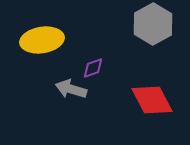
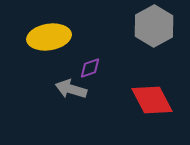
gray hexagon: moved 1 px right, 2 px down
yellow ellipse: moved 7 px right, 3 px up
purple diamond: moved 3 px left
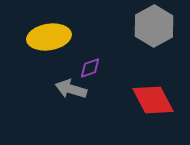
red diamond: moved 1 px right
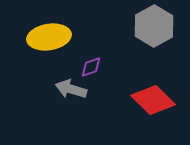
purple diamond: moved 1 px right, 1 px up
red diamond: rotated 18 degrees counterclockwise
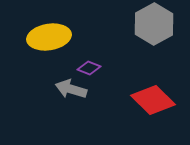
gray hexagon: moved 2 px up
purple diamond: moved 2 px left, 1 px down; rotated 40 degrees clockwise
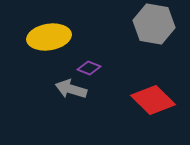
gray hexagon: rotated 21 degrees counterclockwise
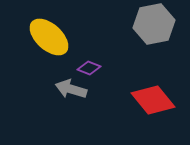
gray hexagon: rotated 21 degrees counterclockwise
yellow ellipse: rotated 51 degrees clockwise
red diamond: rotated 6 degrees clockwise
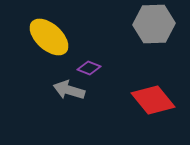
gray hexagon: rotated 9 degrees clockwise
gray arrow: moved 2 px left, 1 px down
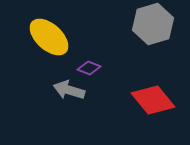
gray hexagon: moved 1 px left; rotated 15 degrees counterclockwise
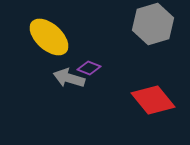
gray arrow: moved 12 px up
